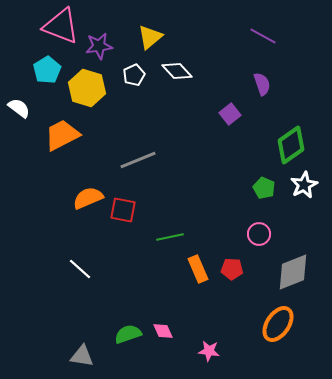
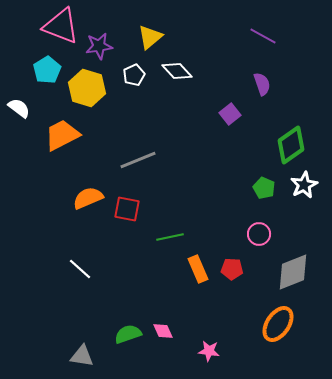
red square: moved 4 px right, 1 px up
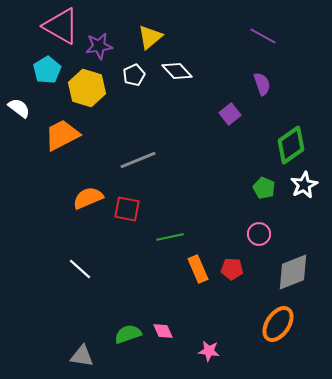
pink triangle: rotated 9 degrees clockwise
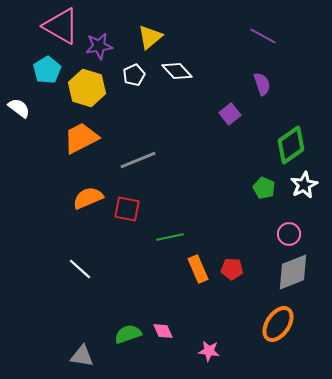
orange trapezoid: moved 19 px right, 3 px down
pink circle: moved 30 px right
